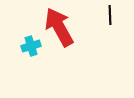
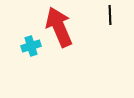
red arrow: rotated 6 degrees clockwise
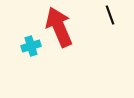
black line: rotated 18 degrees counterclockwise
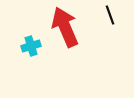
red arrow: moved 6 px right
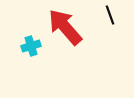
red arrow: rotated 18 degrees counterclockwise
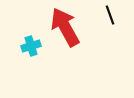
red arrow: rotated 12 degrees clockwise
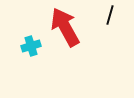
black line: rotated 36 degrees clockwise
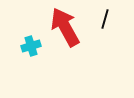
black line: moved 5 px left, 4 px down
